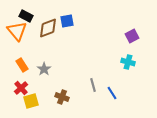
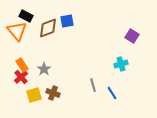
purple square: rotated 32 degrees counterclockwise
cyan cross: moved 7 px left, 2 px down; rotated 32 degrees counterclockwise
red cross: moved 11 px up
brown cross: moved 9 px left, 4 px up
yellow square: moved 3 px right, 6 px up
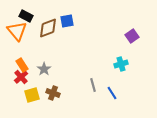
purple square: rotated 24 degrees clockwise
yellow square: moved 2 px left
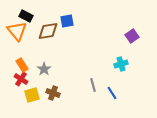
brown diamond: moved 3 px down; rotated 10 degrees clockwise
red cross: moved 2 px down; rotated 16 degrees counterclockwise
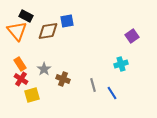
orange rectangle: moved 2 px left, 1 px up
brown cross: moved 10 px right, 14 px up
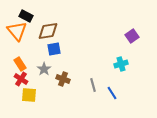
blue square: moved 13 px left, 28 px down
yellow square: moved 3 px left; rotated 21 degrees clockwise
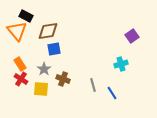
yellow square: moved 12 px right, 6 px up
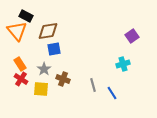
cyan cross: moved 2 px right
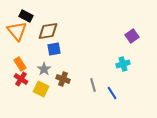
yellow square: rotated 21 degrees clockwise
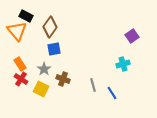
brown diamond: moved 2 px right, 4 px up; rotated 45 degrees counterclockwise
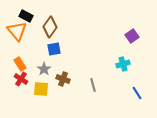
yellow square: rotated 21 degrees counterclockwise
blue line: moved 25 px right
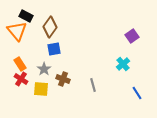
cyan cross: rotated 24 degrees counterclockwise
